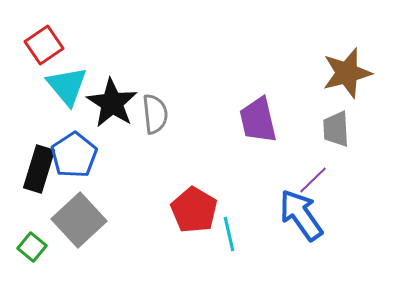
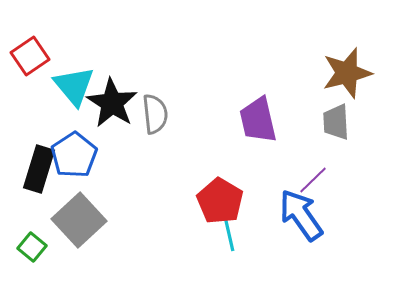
red square: moved 14 px left, 11 px down
cyan triangle: moved 7 px right
gray trapezoid: moved 7 px up
red pentagon: moved 26 px right, 9 px up
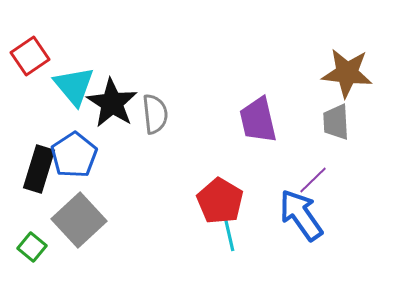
brown star: rotated 21 degrees clockwise
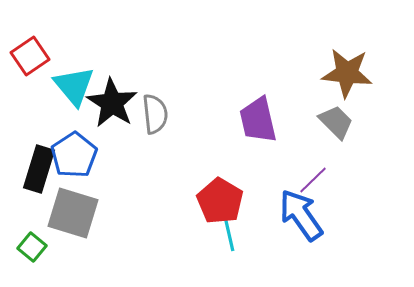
gray trapezoid: rotated 138 degrees clockwise
gray square: moved 6 px left, 7 px up; rotated 30 degrees counterclockwise
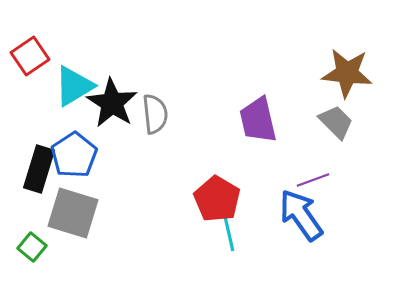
cyan triangle: rotated 39 degrees clockwise
purple line: rotated 24 degrees clockwise
red pentagon: moved 3 px left, 2 px up
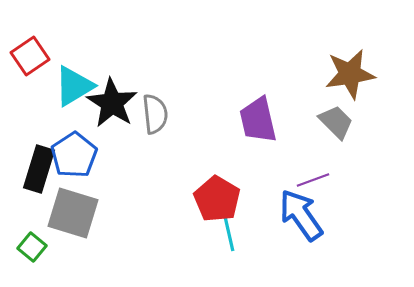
brown star: moved 3 px right, 1 px down; rotated 15 degrees counterclockwise
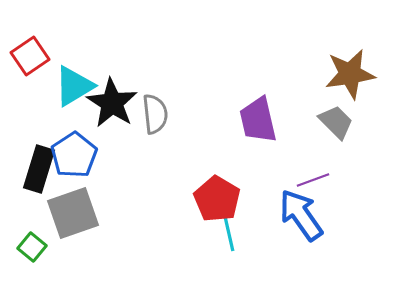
gray square: rotated 36 degrees counterclockwise
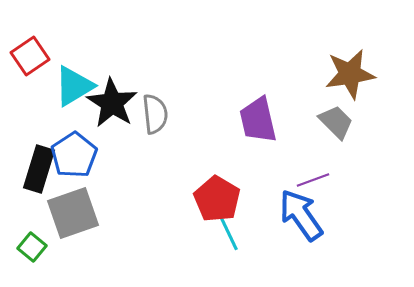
cyan line: rotated 12 degrees counterclockwise
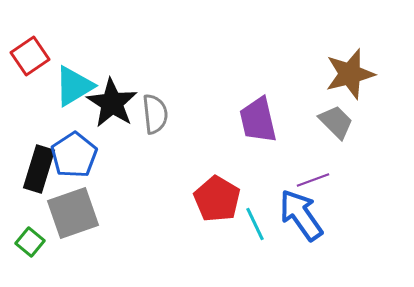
brown star: rotated 6 degrees counterclockwise
cyan line: moved 26 px right, 10 px up
green square: moved 2 px left, 5 px up
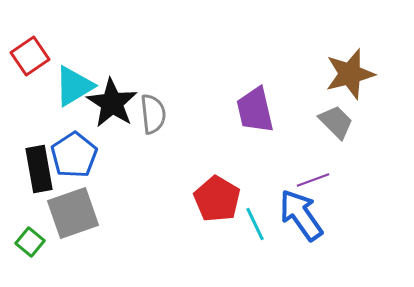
gray semicircle: moved 2 px left
purple trapezoid: moved 3 px left, 10 px up
black rectangle: rotated 27 degrees counterclockwise
